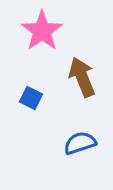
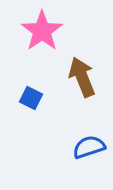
blue semicircle: moved 9 px right, 4 px down
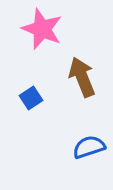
pink star: moved 2 px up; rotated 15 degrees counterclockwise
blue square: rotated 30 degrees clockwise
